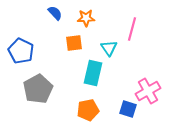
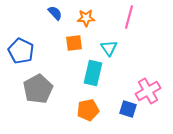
pink line: moved 3 px left, 12 px up
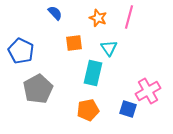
orange star: moved 12 px right; rotated 24 degrees clockwise
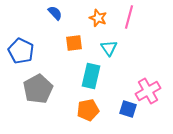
cyan rectangle: moved 2 px left, 3 px down
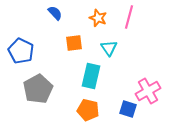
orange pentagon: rotated 25 degrees clockwise
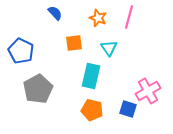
orange pentagon: moved 4 px right
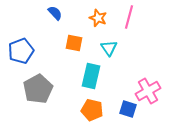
orange square: rotated 18 degrees clockwise
blue pentagon: rotated 25 degrees clockwise
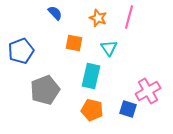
gray pentagon: moved 7 px right, 1 px down; rotated 8 degrees clockwise
